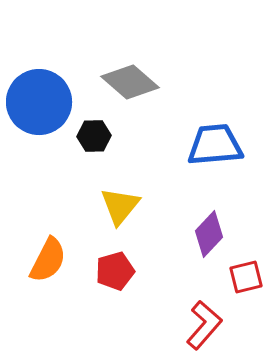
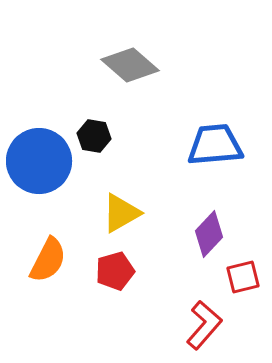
gray diamond: moved 17 px up
blue circle: moved 59 px down
black hexagon: rotated 12 degrees clockwise
yellow triangle: moved 1 px right, 7 px down; rotated 21 degrees clockwise
red square: moved 3 px left
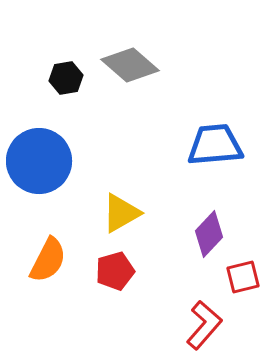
black hexagon: moved 28 px left, 58 px up; rotated 20 degrees counterclockwise
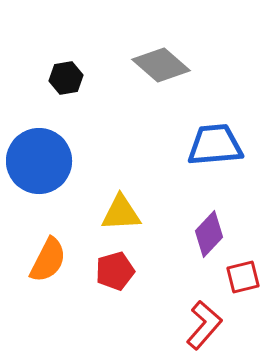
gray diamond: moved 31 px right
yellow triangle: rotated 27 degrees clockwise
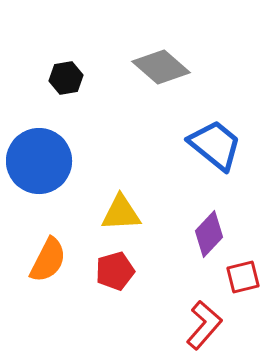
gray diamond: moved 2 px down
blue trapezoid: rotated 44 degrees clockwise
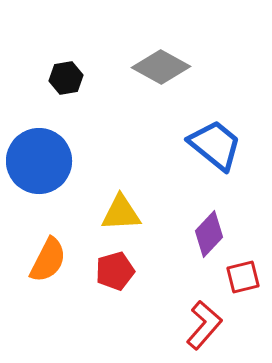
gray diamond: rotated 12 degrees counterclockwise
